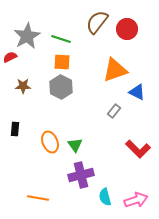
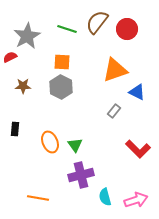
green line: moved 6 px right, 10 px up
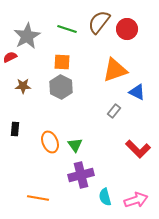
brown semicircle: moved 2 px right
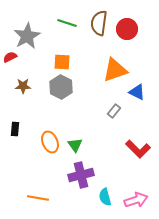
brown semicircle: moved 1 px down; rotated 30 degrees counterclockwise
green line: moved 6 px up
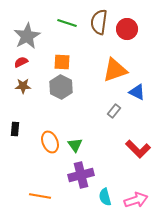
brown semicircle: moved 1 px up
red semicircle: moved 11 px right, 5 px down
orange line: moved 2 px right, 2 px up
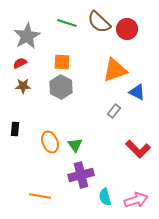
brown semicircle: rotated 55 degrees counterclockwise
red semicircle: moved 1 px left, 1 px down
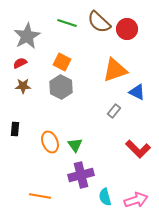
orange square: rotated 24 degrees clockwise
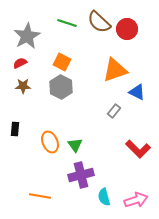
cyan semicircle: moved 1 px left
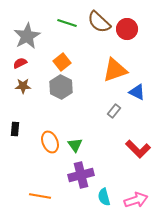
orange square: rotated 24 degrees clockwise
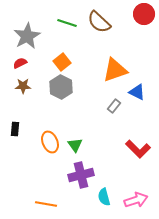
red circle: moved 17 px right, 15 px up
gray rectangle: moved 5 px up
orange line: moved 6 px right, 8 px down
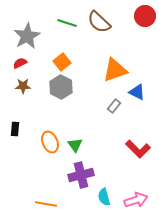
red circle: moved 1 px right, 2 px down
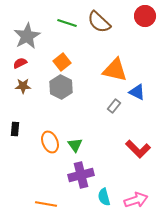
orange triangle: rotated 32 degrees clockwise
